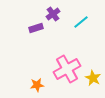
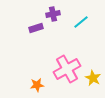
purple cross: rotated 24 degrees clockwise
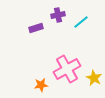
purple cross: moved 5 px right, 1 px down
yellow star: moved 1 px right
orange star: moved 4 px right
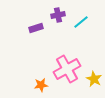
yellow star: moved 1 px down
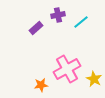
purple rectangle: rotated 24 degrees counterclockwise
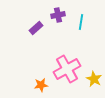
cyan line: rotated 42 degrees counterclockwise
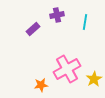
purple cross: moved 1 px left
cyan line: moved 4 px right
purple rectangle: moved 3 px left, 1 px down
yellow star: rotated 14 degrees clockwise
